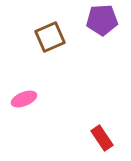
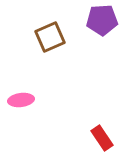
pink ellipse: moved 3 px left, 1 px down; rotated 15 degrees clockwise
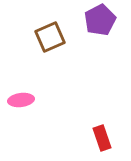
purple pentagon: moved 2 px left; rotated 24 degrees counterclockwise
red rectangle: rotated 15 degrees clockwise
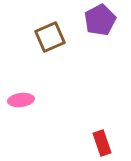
red rectangle: moved 5 px down
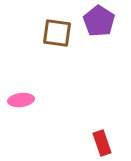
purple pentagon: moved 1 px left, 1 px down; rotated 12 degrees counterclockwise
brown square: moved 7 px right, 4 px up; rotated 32 degrees clockwise
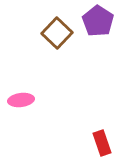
purple pentagon: moved 1 px left
brown square: rotated 36 degrees clockwise
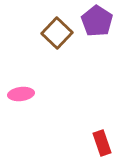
purple pentagon: moved 1 px left
pink ellipse: moved 6 px up
